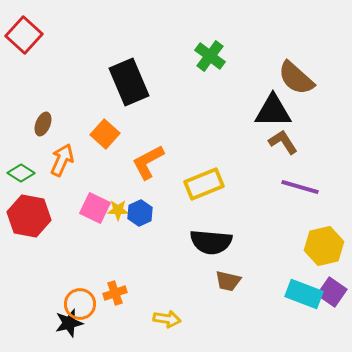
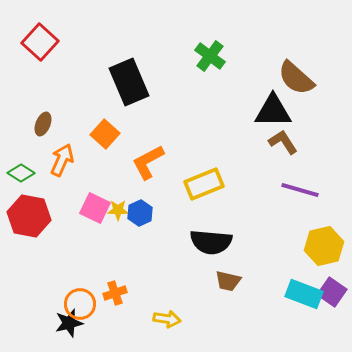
red square: moved 16 px right, 7 px down
purple line: moved 3 px down
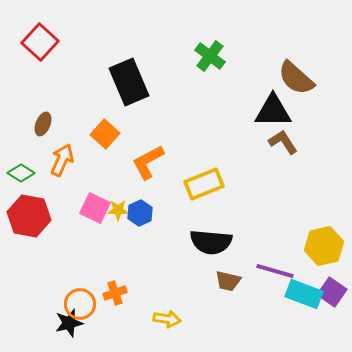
purple line: moved 25 px left, 81 px down
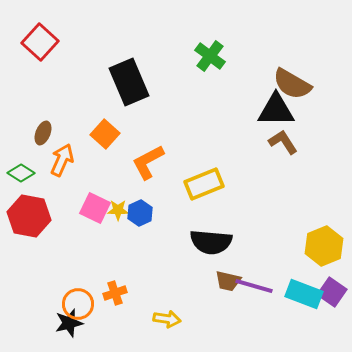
brown semicircle: moved 4 px left, 6 px down; rotated 12 degrees counterclockwise
black triangle: moved 3 px right, 1 px up
brown ellipse: moved 9 px down
yellow hexagon: rotated 9 degrees counterclockwise
purple line: moved 21 px left, 15 px down
orange circle: moved 2 px left
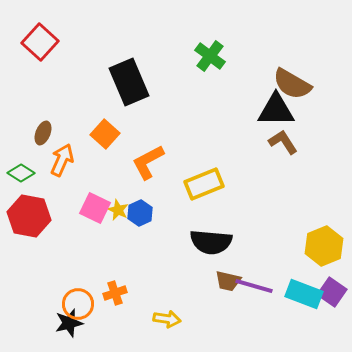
yellow star: rotated 25 degrees clockwise
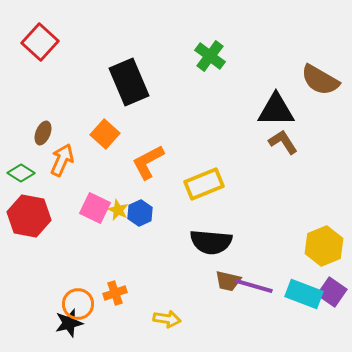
brown semicircle: moved 28 px right, 4 px up
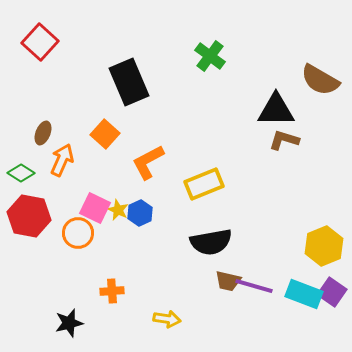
brown L-shape: moved 1 px right, 2 px up; rotated 40 degrees counterclockwise
black semicircle: rotated 15 degrees counterclockwise
orange cross: moved 3 px left, 2 px up; rotated 15 degrees clockwise
orange circle: moved 71 px up
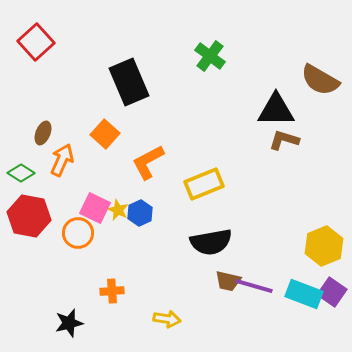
red square: moved 4 px left; rotated 6 degrees clockwise
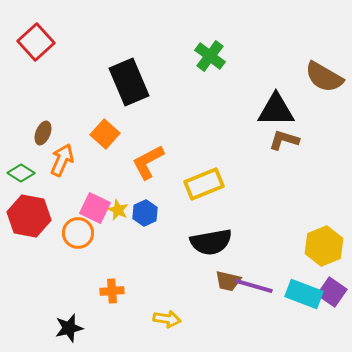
brown semicircle: moved 4 px right, 3 px up
blue hexagon: moved 5 px right
black star: moved 5 px down
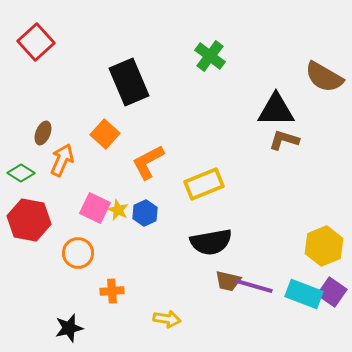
red hexagon: moved 4 px down
orange circle: moved 20 px down
